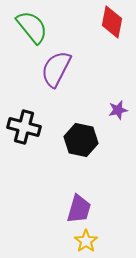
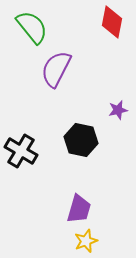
black cross: moved 3 px left, 24 px down; rotated 16 degrees clockwise
yellow star: rotated 15 degrees clockwise
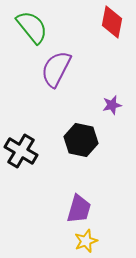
purple star: moved 6 px left, 5 px up
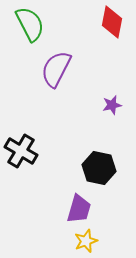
green semicircle: moved 2 px left, 3 px up; rotated 12 degrees clockwise
black hexagon: moved 18 px right, 28 px down
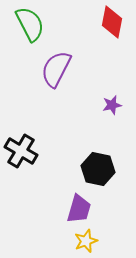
black hexagon: moved 1 px left, 1 px down
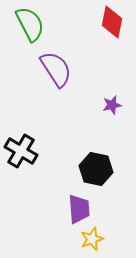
purple semicircle: rotated 120 degrees clockwise
black hexagon: moved 2 px left
purple trapezoid: rotated 20 degrees counterclockwise
yellow star: moved 6 px right, 2 px up
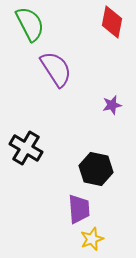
black cross: moved 5 px right, 3 px up
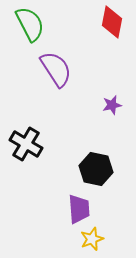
black cross: moved 4 px up
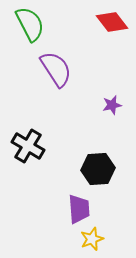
red diamond: rotated 48 degrees counterclockwise
black cross: moved 2 px right, 2 px down
black hexagon: moved 2 px right; rotated 16 degrees counterclockwise
